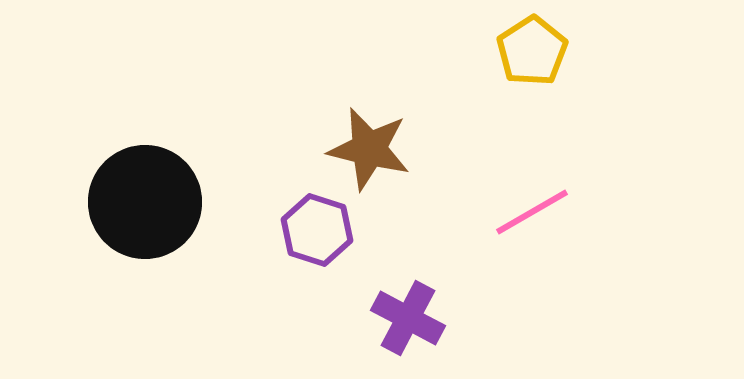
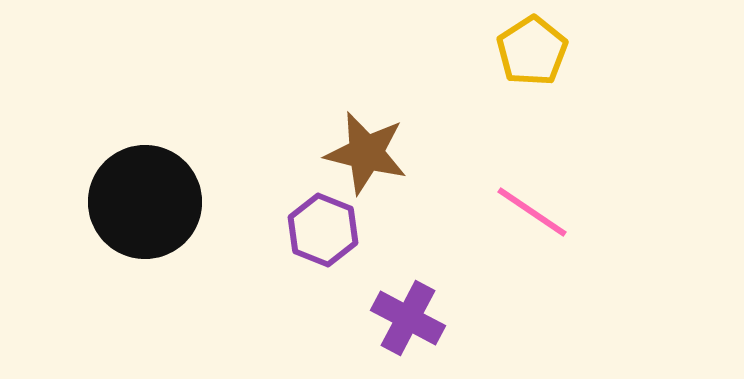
brown star: moved 3 px left, 4 px down
pink line: rotated 64 degrees clockwise
purple hexagon: moved 6 px right; rotated 4 degrees clockwise
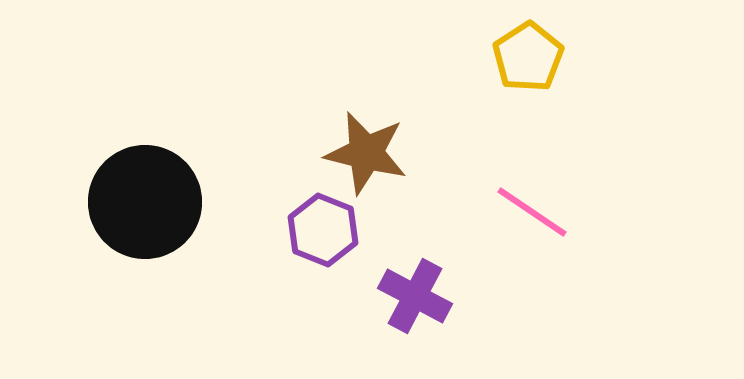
yellow pentagon: moved 4 px left, 6 px down
purple cross: moved 7 px right, 22 px up
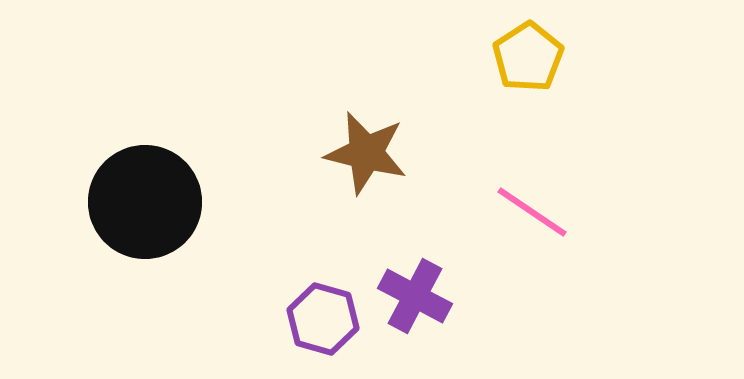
purple hexagon: moved 89 px down; rotated 6 degrees counterclockwise
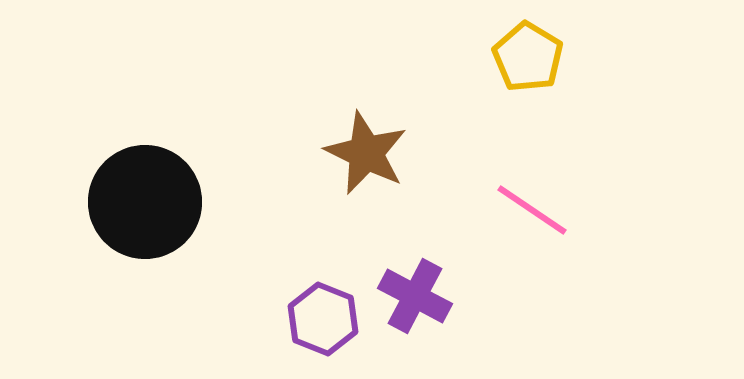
yellow pentagon: rotated 8 degrees counterclockwise
brown star: rotated 12 degrees clockwise
pink line: moved 2 px up
purple hexagon: rotated 6 degrees clockwise
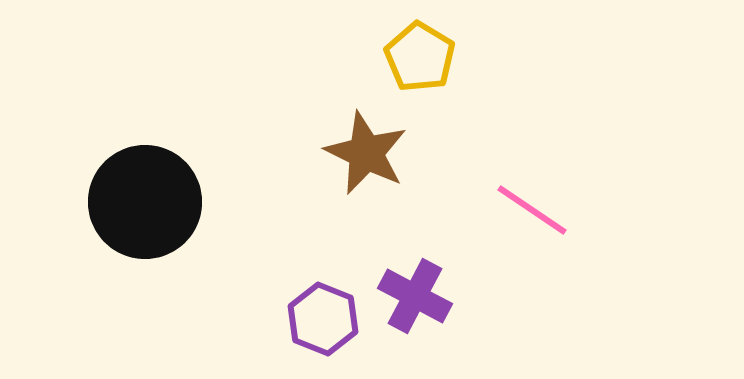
yellow pentagon: moved 108 px left
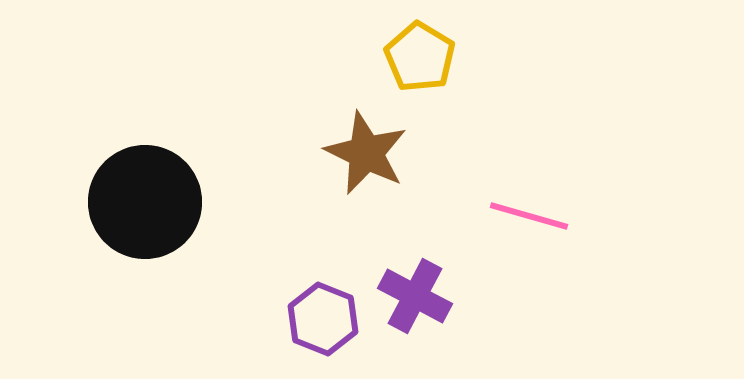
pink line: moved 3 px left, 6 px down; rotated 18 degrees counterclockwise
